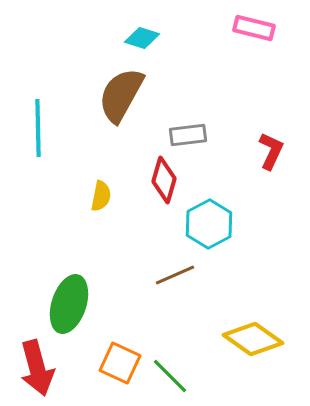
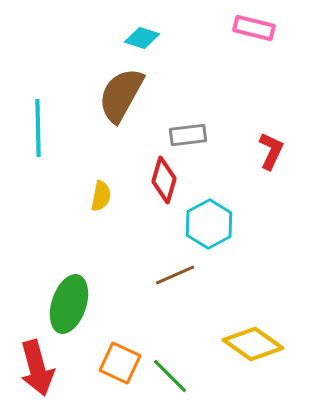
yellow diamond: moved 5 px down
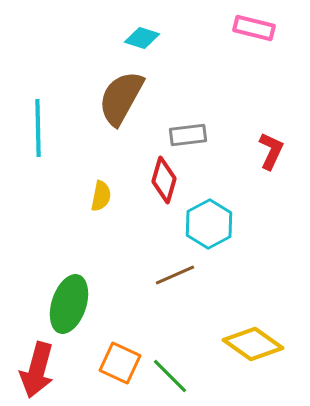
brown semicircle: moved 3 px down
red arrow: moved 2 px down; rotated 30 degrees clockwise
